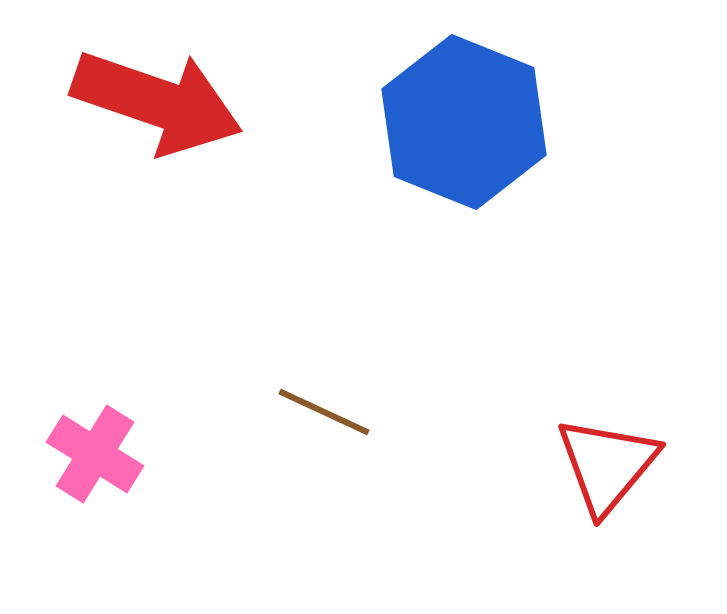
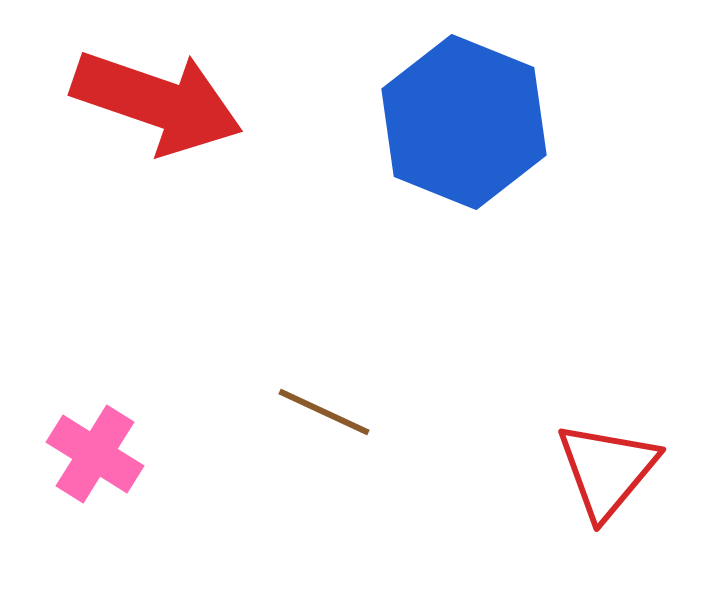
red triangle: moved 5 px down
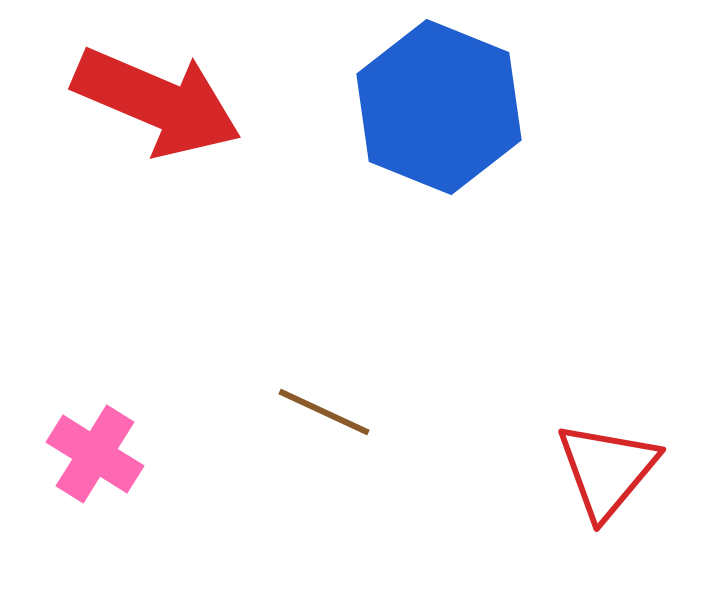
red arrow: rotated 4 degrees clockwise
blue hexagon: moved 25 px left, 15 px up
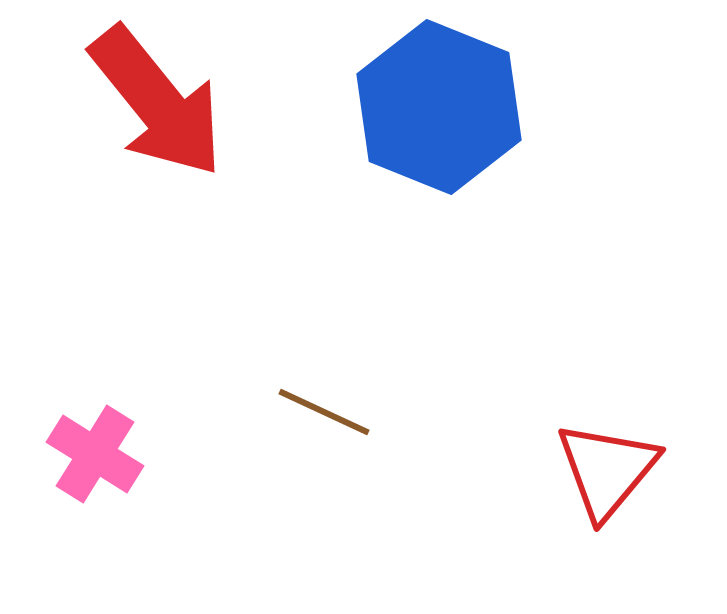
red arrow: rotated 28 degrees clockwise
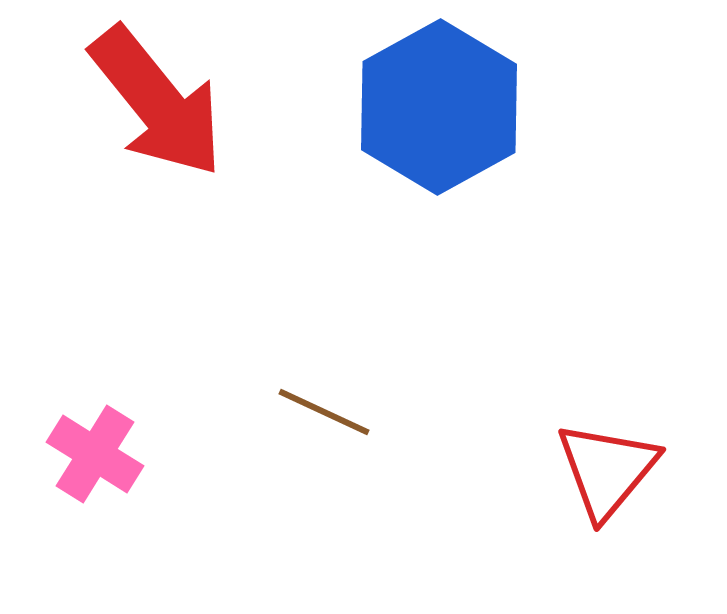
blue hexagon: rotated 9 degrees clockwise
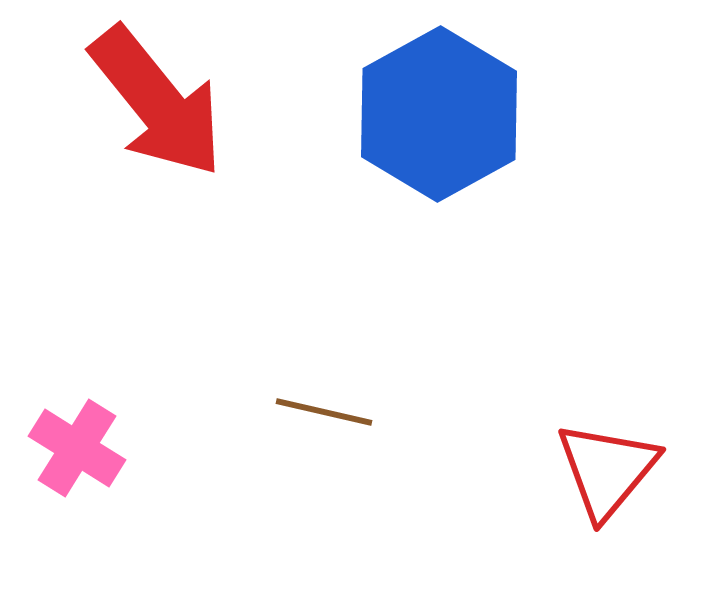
blue hexagon: moved 7 px down
brown line: rotated 12 degrees counterclockwise
pink cross: moved 18 px left, 6 px up
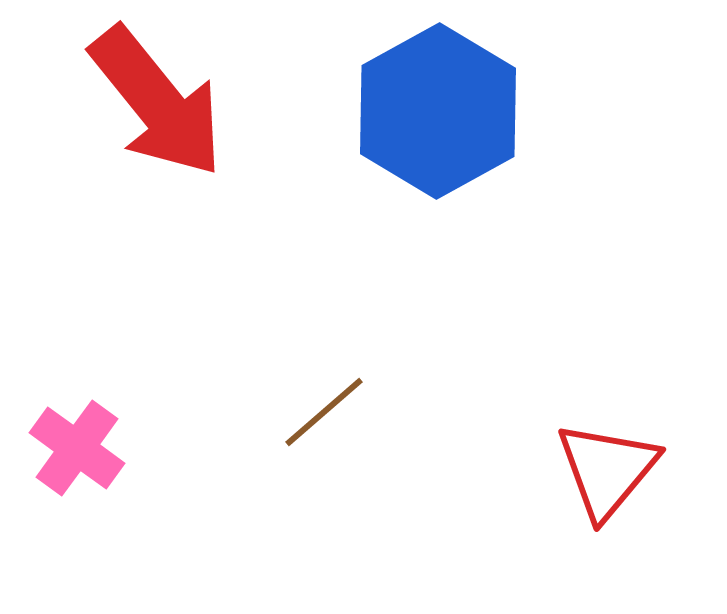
blue hexagon: moved 1 px left, 3 px up
brown line: rotated 54 degrees counterclockwise
pink cross: rotated 4 degrees clockwise
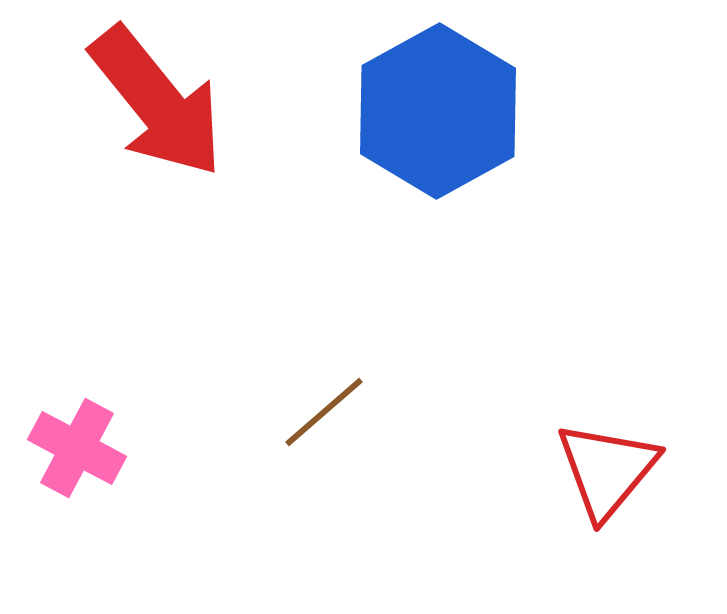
pink cross: rotated 8 degrees counterclockwise
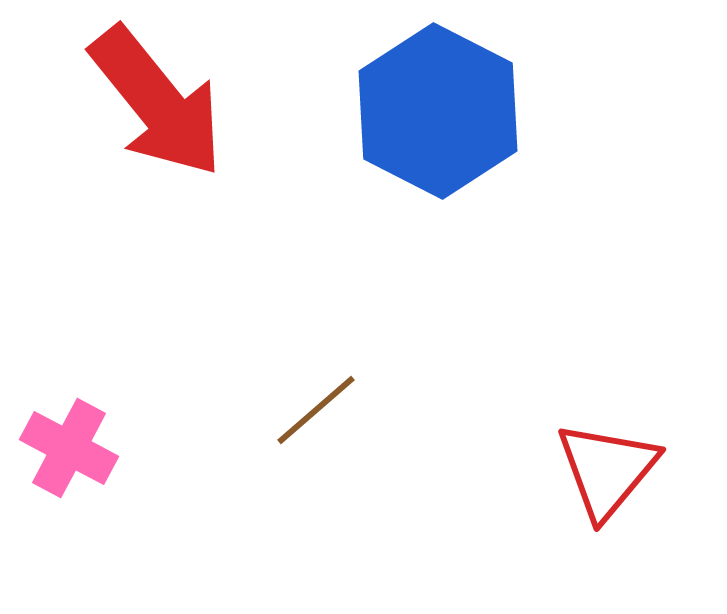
blue hexagon: rotated 4 degrees counterclockwise
brown line: moved 8 px left, 2 px up
pink cross: moved 8 px left
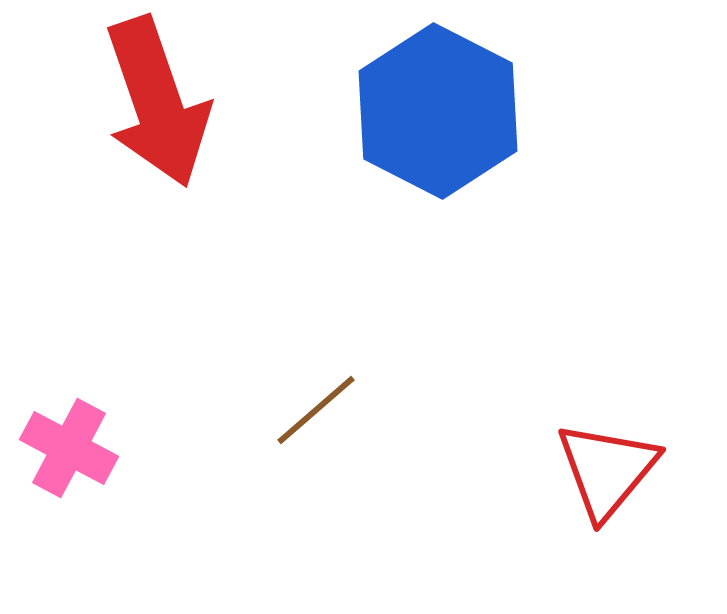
red arrow: rotated 20 degrees clockwise
